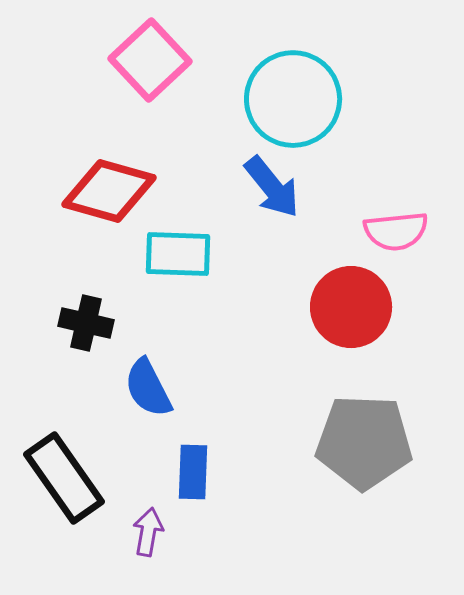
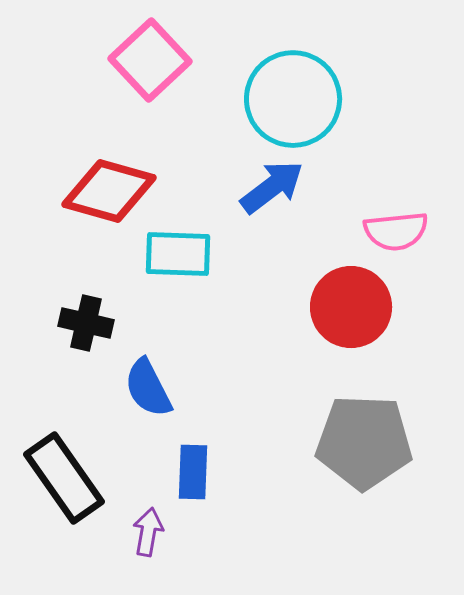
blue arrow: rotated 88 degrees counterclockwise
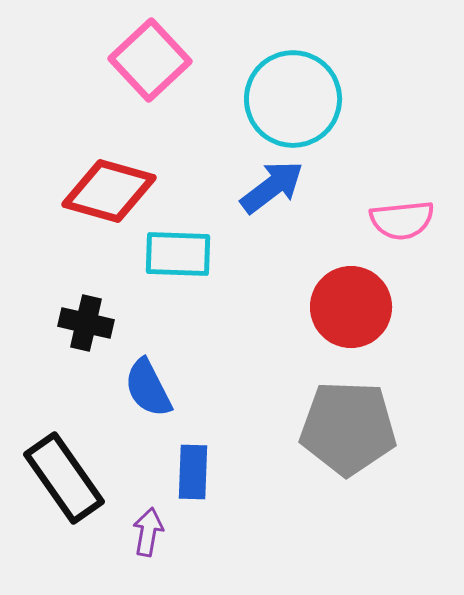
pink semicircle: moved 6 px right, 11 px up
gray pentagon: moved 16 px left, 14 px up
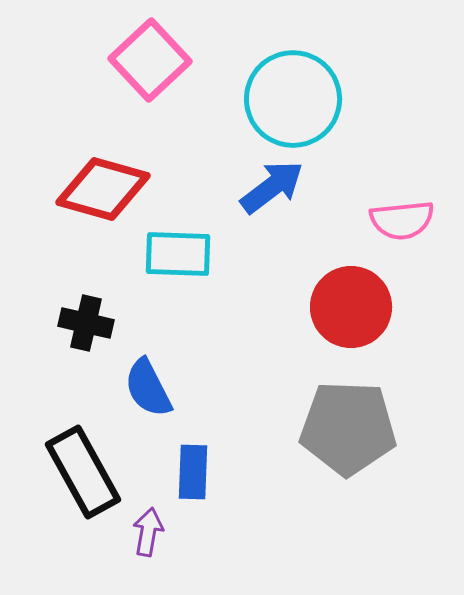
red diamond: moved 6 px left, 2 px up
black rectangle: moved 19 px right, 6 px up; rotated 6 degrees clockwise
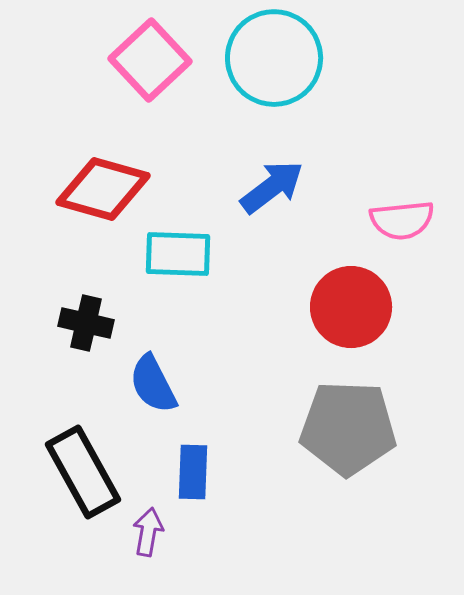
cyan circle: moved 19 px left, 41 px up
blue semicircle: moved 5 px right, 4 px up
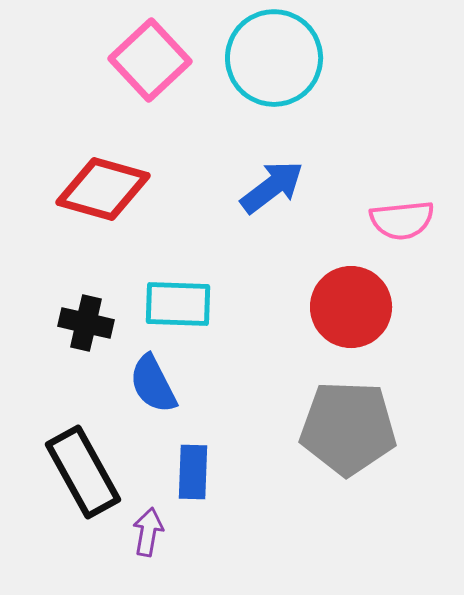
cyan rectangle: moved 50 px down
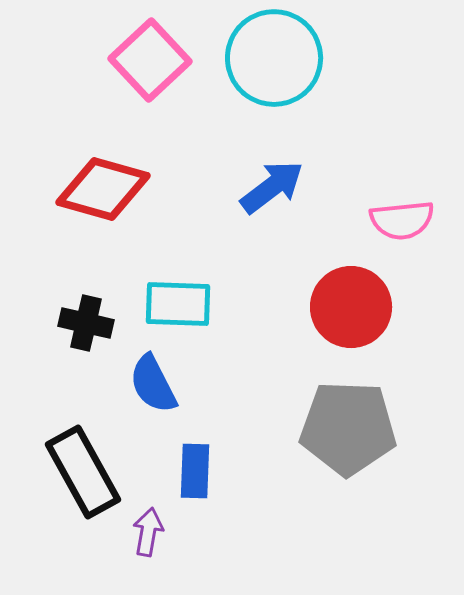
blue rectangle: moved 2 px right, 1 px up
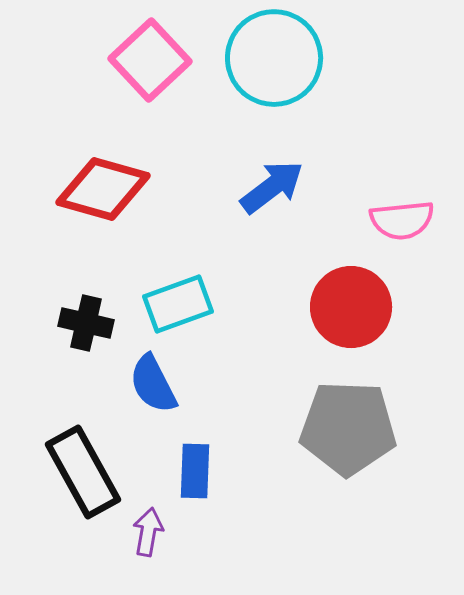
cyan rectangle: rotated 22 degrees counterclockwise
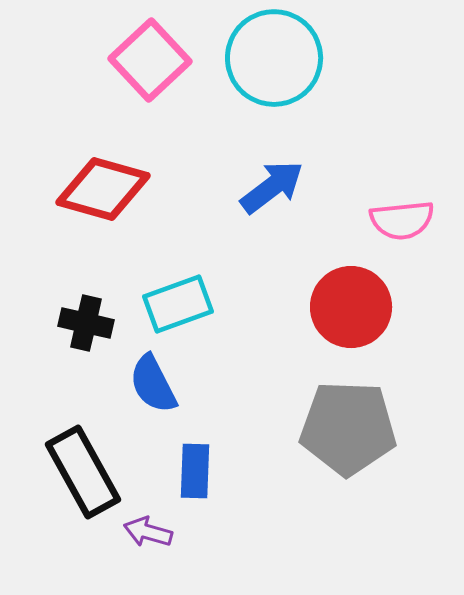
purple arrow: rotated 84 degrees counterclockwise
